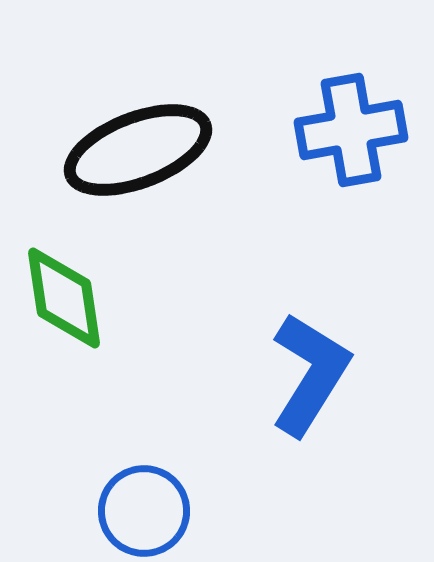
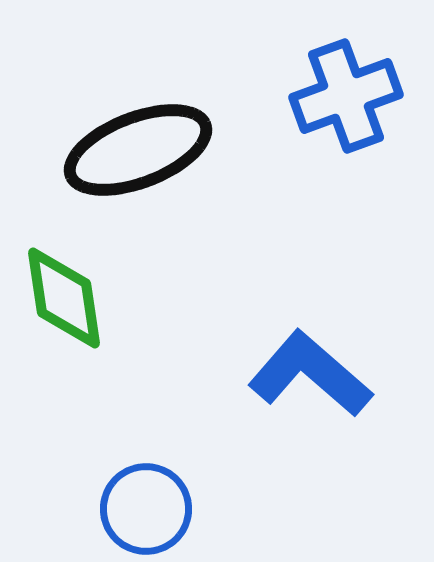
blue cross: moved 5 px left, 34 px up; rotated 10 degrees counterclockwise
blue L-shape: rotated 81 degrees counterclockwise
blue circle: moved 2 px right, 2 px up
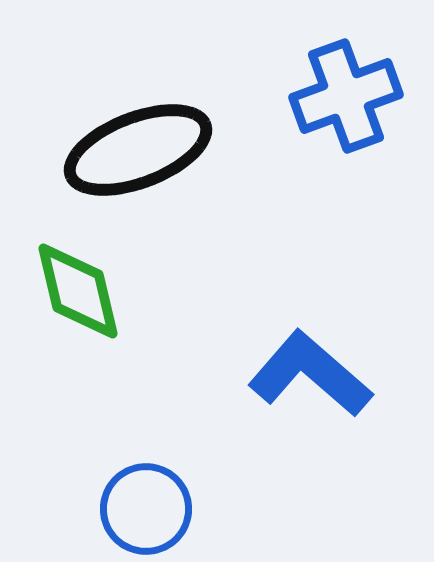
green diamond: moved 14 px right, 7 px up; rotated 5 degrees counterclockwise
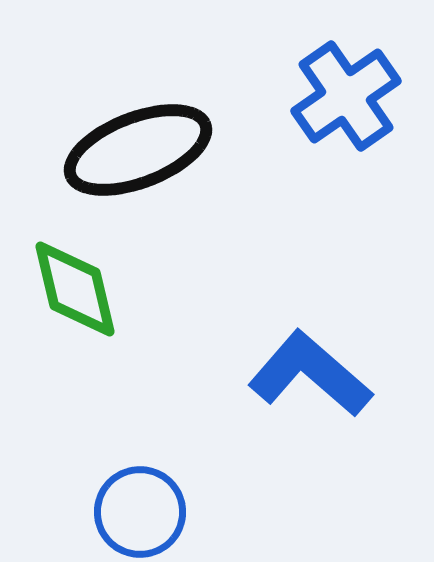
blue cross: rotated 15 degrees counterclockwise
green diamond: moved 3 px left, 2 px up
blue circle: moved 6 px left, 3 px down
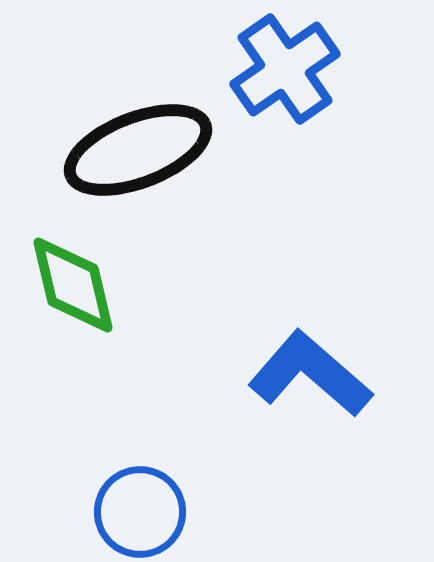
blue cross: moved 61 px left, 27 px up
green diamond: moved 2 px left, 4 px up
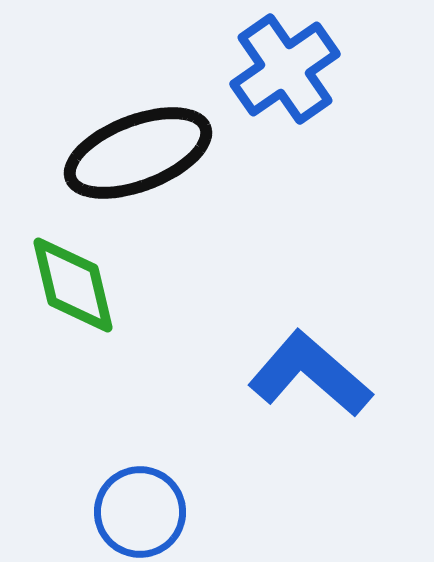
black ellipse: moved 3 px down
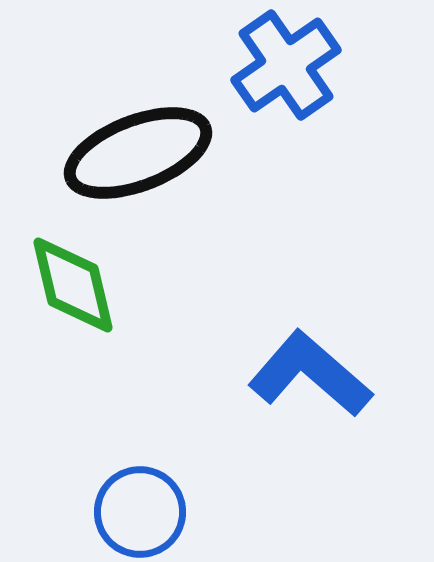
blue cross: moved 1 px right, 4 px up
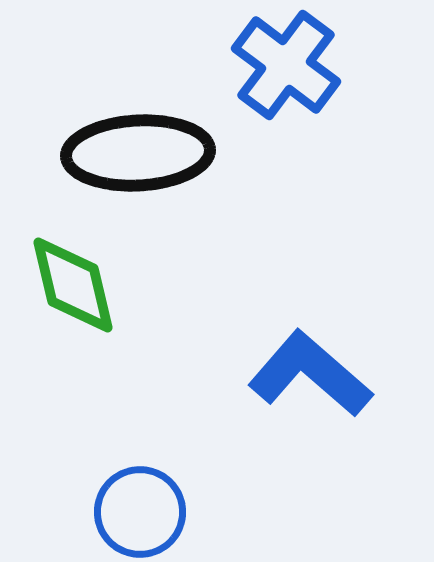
blue cross: rotated 18 degrees counterclockwise
black ellipse: rotated 18 degrees clockwise
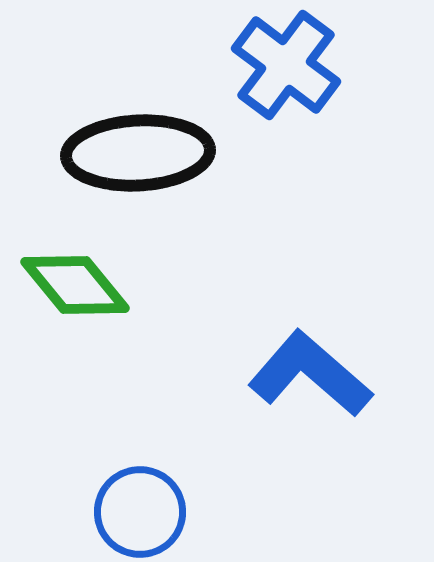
green diamond: moved 2 px right; rotated 26 degrees counterclockwise
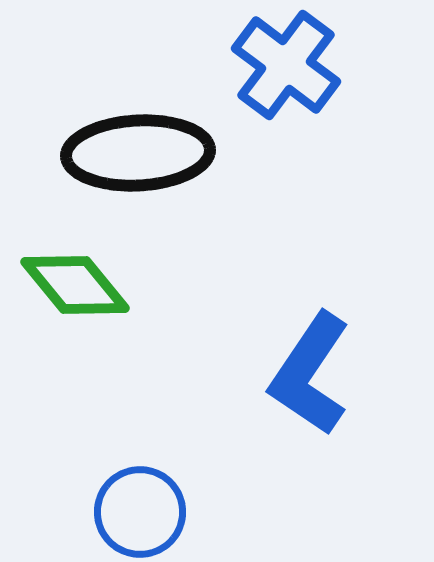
blue L-shape: rotated 97 degrees counterclockwise
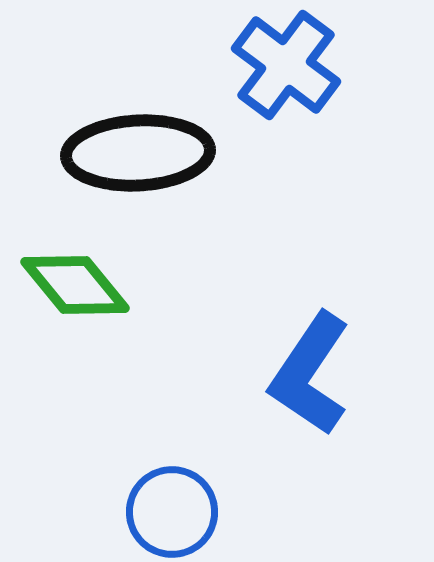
blue circle: moved 32 px right
